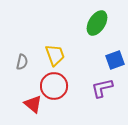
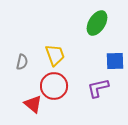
blue square: moved 1 px down; rotated 18 degrees clockwise
purple L-shape: moved 4 px left
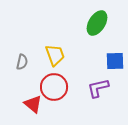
red circle: moved 1 px down
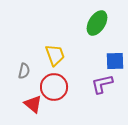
gray semicircle: moved 2 px right, 9 px down
purple L-shape: moved 4 px right, 4 px up
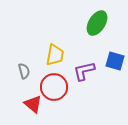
yellow trapezoid: rotated 30 degrees clockwise
blue square: rotated 18 degrees clockwise
gray semicircle: rotated 28 degrees counterclockwise
purple L-shape: moved 18 px left, 13 px up
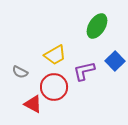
green ellipse: moved 3 px down
yellow trapezoid: rotated 50 degrees clockwise
blue square: rotated 30 degrees clockwise
gray semicircle: moved 4 px left, 1 px down; rotated 133 degrees clockwise
red triangle: rotated 12 degrees counterclockwise
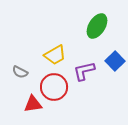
red triangle: rotated 36 degrees counterclockwise
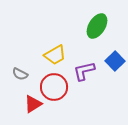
gray semicircle: moved 2 px down
red triangle: rotated 24 degrees counterclockwise
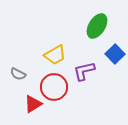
blue square: moved 7 px up
gray semicircle: moved 2 px left
